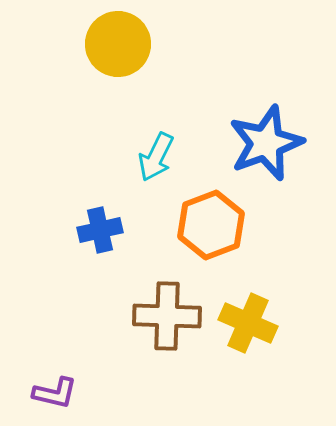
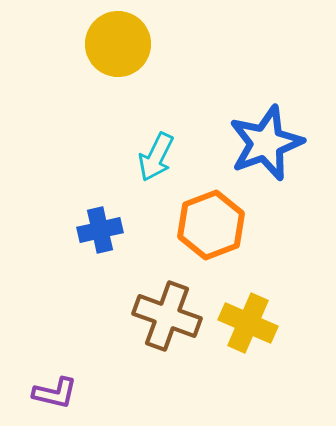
brown cross: rotated 18 degrees clockwise
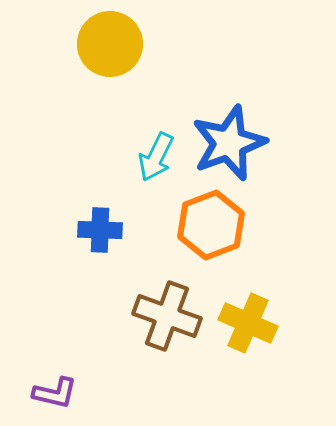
yellow circle: moved 8 px left
blue star: moved 37 px left
blue cross: rotated 15 degrees clockwise
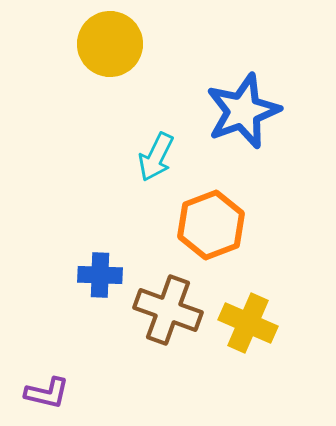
blue star: moved 14 px right, 32 px up
blue cross: moved 45 px down
brown cross: moved 1 px right, 6 px up
purple L-shape: moved 8 px left
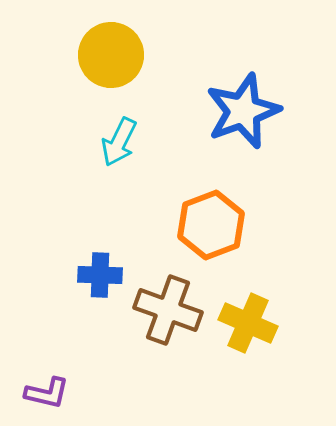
yellow circle: moved 1 px right, 11 px down
cyan arrow: moved 37 px left, 15 px up
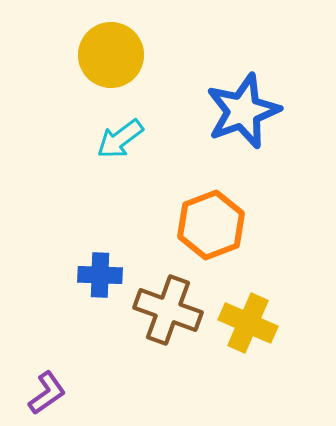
cyan arrow: moved 1 px right, 3 px up; rotated 27 degrees clockwise
purple L-shape: rotated 48 degrees counterclockwise
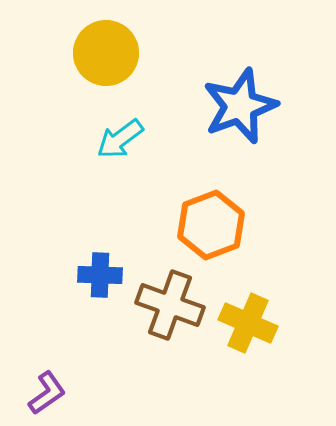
yellow circle: moved 5 px left, 2 px up
blue star: moved 3 px left, 5 px up
brown cross: moved 2 px right, 5 px up
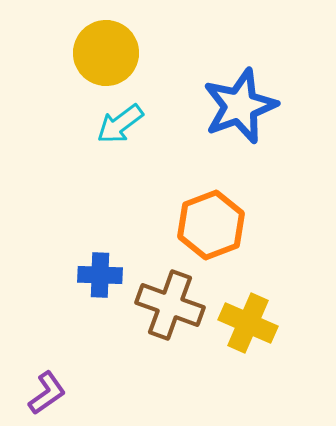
cyan arrow: moved 15 px up
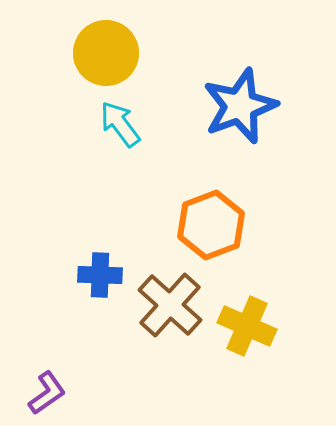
cyan arrow: rotated 90 degrees clockwise
brown cross: rotated 22 degrees clockwise
yellow cross: moved 1 px left, 3 px down
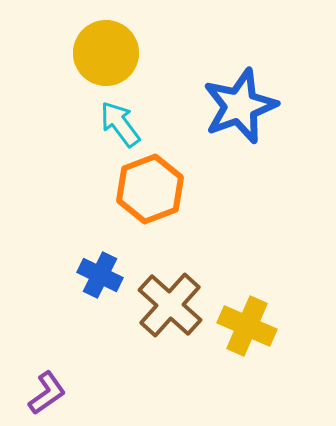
orange hexagon: moved 61 px left, 36 px up
blue cross: rotated 24 degrees clockwise
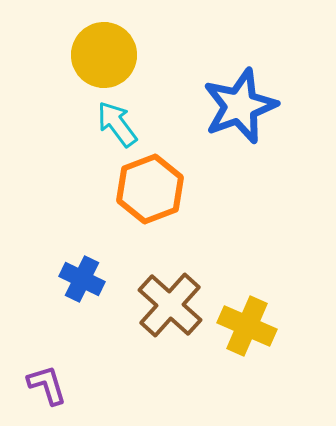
yellow circle: moved 2 px left, 2 px down
cyan arrow: moved 3 px left
blue cross: moved 18 px left, 4 px down
purple L-shape: moved 8 px up; rotated 72 degrees counterclockwise
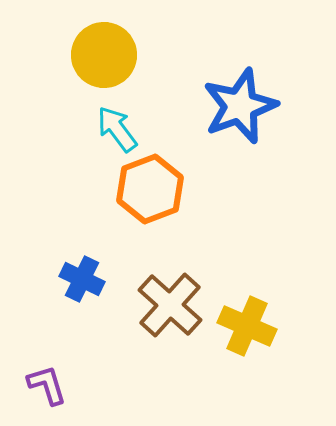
cyan arrow: moved 5 px down
